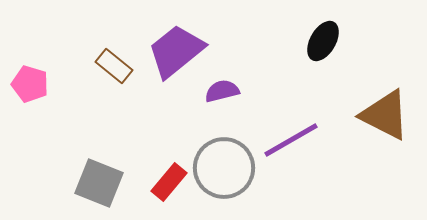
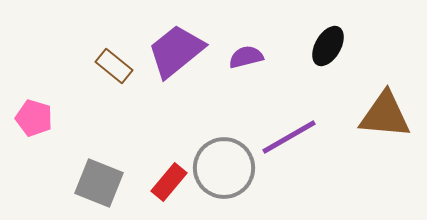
black ellipse: moved 5 px right, 5 px down
pink pentagon: moved 4 px right, 34 px down
purple semicircle: moved 24 px right, 34 px up
brown triangle: rotated 22 degrees counterclockwise
purple line: moved 2 px left, 3 px up
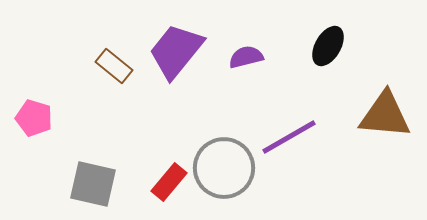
purple trapezoid: rotated 12 degrees counterclockwise
gray square: moved 6 px left, 1 px down; rotated 9 degrees counterclockwise
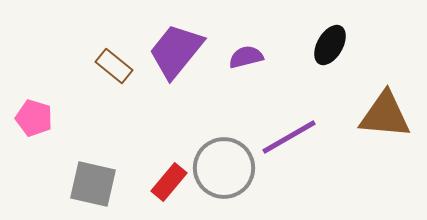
black ellipse: moved 2 px right, 1 px up
